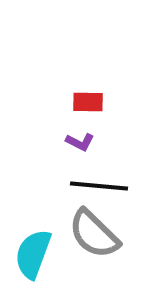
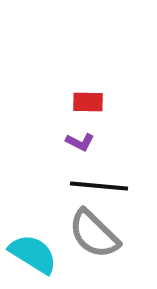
cyan semicircle: rotated 102 degrees clockwise
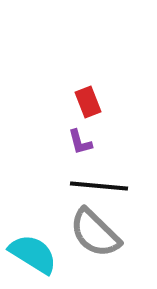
red rectangle: rotated 68 degrees clockwise
purple L-shape: rotated 48 degrees clockwise
gray semicircle: moved 1 px right, 1 px up
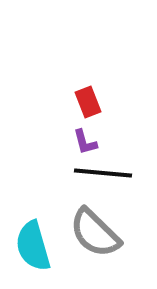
purple L-shape: moved 5 px right
black line: moved 4 px right, 13 px up
cyan semicircle: moved 8 px up; rotated 138 degrees counterclockwise
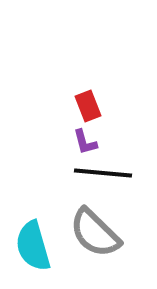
red rectangle: moved 4 px down
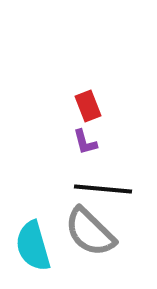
black line: moved 16 px down
gray semicircle: moved 5 px left, 1 px up
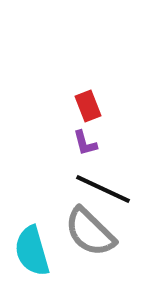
purple L-shape: moved 1 px down
black line: rotated 20 degrees clockwise
cyan semicircle: moved 1 px left, 5 px down
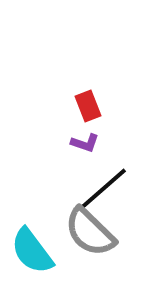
purple L-shape: rotated 56 degrees counterclockwise
black line: rotated 66 degrees counterclockwise
cyan semicircle: rotated 21 degrees counterclockwise
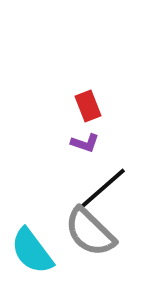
black line: moved 1 px left
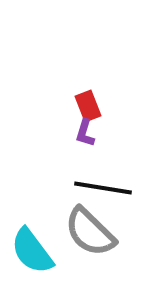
purple L-shape: moved 10 px up; rotated 88 degrees clockwise
black line: moved 1 px right, 1 px up; rotated 50 degrees clockwise
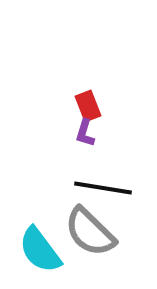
cyan semicircle: moved 8 px right, 1 px up
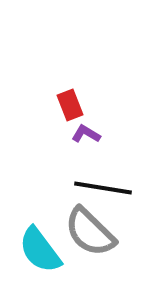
red rectangle: moved 18 px left, 1 px up
purple L-shape: moved 1 px right, 1 px down; rotated 104 degrees clockwise
